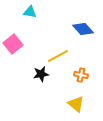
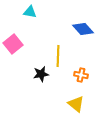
yellow line: rotated 60 degrees counterclockwise
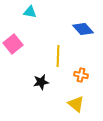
black star: moved 8 px down
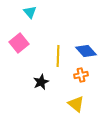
cyan triangle: rotated 40 degrees clockwise
blue diamond: moved 3 px right, 22 px down
pink square: moved 6 px right, 1 px up
orange cross: rotated 24 degrees counterclockwise
black star: rotated 14 degrees counterclockwise
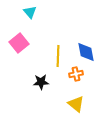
blue diamond: moved 1 px down; rotated 30 degrees clockwise
orange cross: moved 5 px left, 1 px up
black star: rotated 21 degrees clockwise
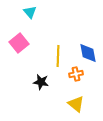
blue diamond: moved 2 px right, 1 px down
black star: rotated 14 degrees clockwise
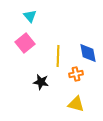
cyan triangle: moved 4 px down
pink square: moved 6 px right
yellow triangle: rotated 24 degrees counterclockwise
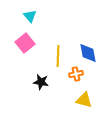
yellow triangle: moved 8 px right, 4 px up
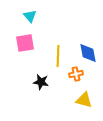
pink square: rotated 30 degrees clockwise
